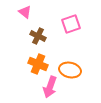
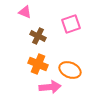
pink triangle: rotated 16 degrees counterclockwise
orange ellipse: rotated 10 degrees clockwise
pink arrow: rotated 115 degrees counterclockwise
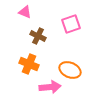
orange cross: moved 9 px left
